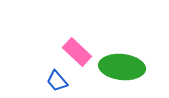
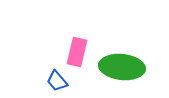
pink rectangle: rotated 60 degrees clockwise
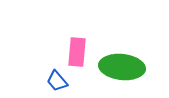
pink rectangle: rotated 8 degrees counterclockwise
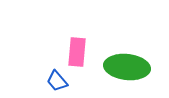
green ellipse: moved 5 px right
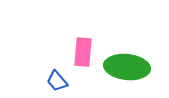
pink rectangle: moved 6 px right
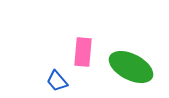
green ellipse: moved 4 px right; rotated 21 degrees clockwise
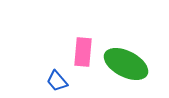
green ellipse: moved 5 px left, 3 px up
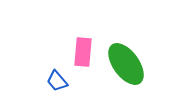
green ellipse: rotated 27 degrees clockwise
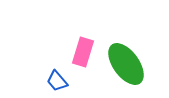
pink rectangle: rotated 12 degrees clockwise
